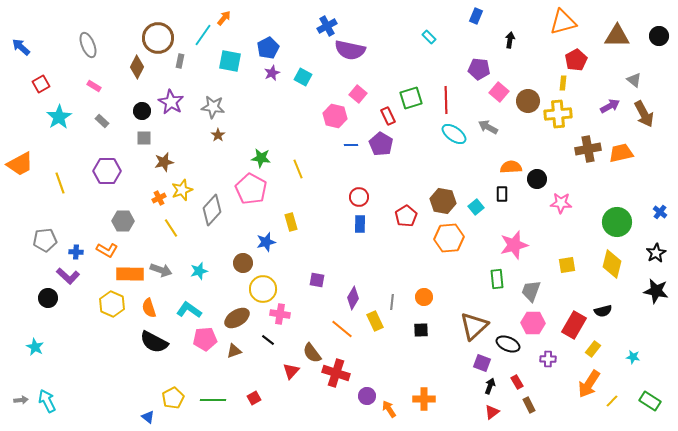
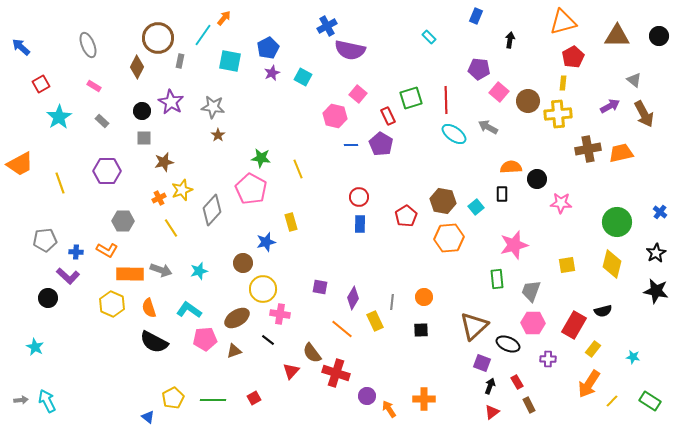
red pentagon at (576, 60): moved 3 px left, 3 px up
purple square at (317, 280): moved 3 px right, 7 px down
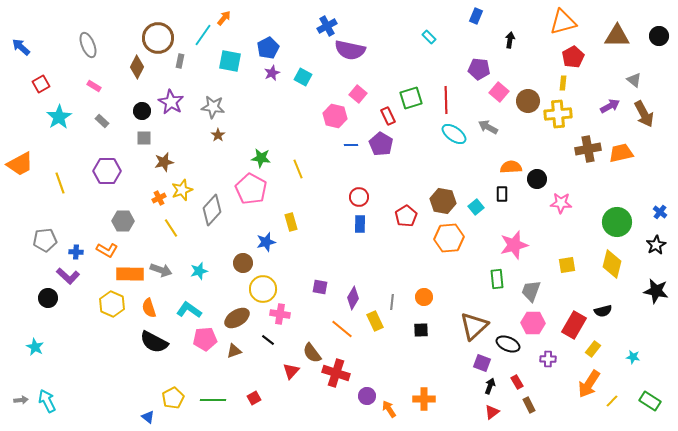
black star at (656, 253): moved 8 px up
